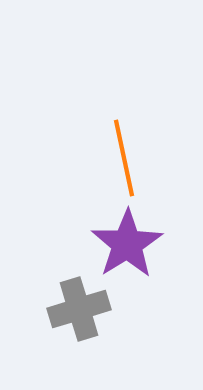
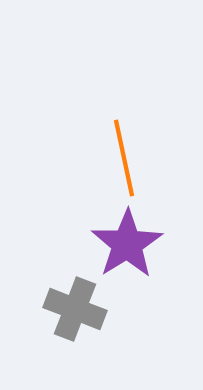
gray cross: moved 4 px left; rotated 38 degrees clockwise
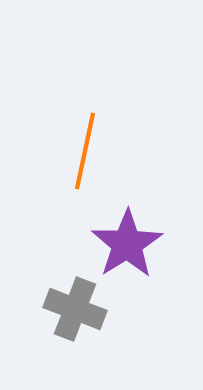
orange line: moved 39 px left, 7 px up; rotated 24 degrees clockwise
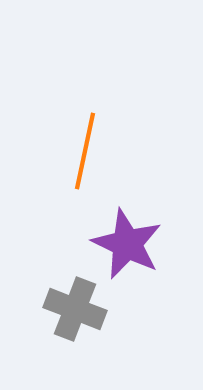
purple star: rotated 14 degrees counterclockwise
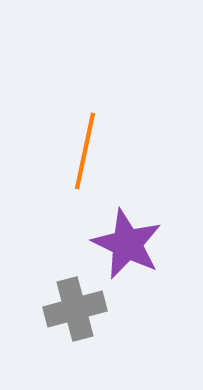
gray cross: rotated 36 degrees counterclockwise
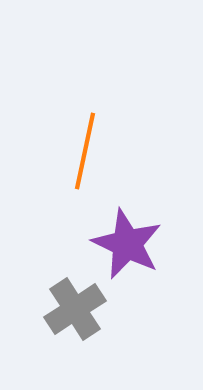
gray cross: rotated 18 degrees counterclockwise
